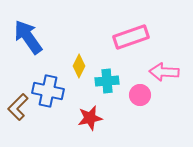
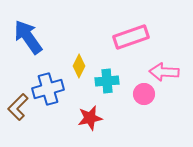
blue cross: moved 2 px up; rotated 28 degrees counterclockwise
pink circle: moved 4 px right, 1 px up
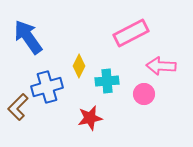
pink rectangle: moved 4 px up; rotated 8 degrees counterclockwise
pink arrow: moved 3 px left, 6 px up
blue cross: moved 1 px left, 2 px up
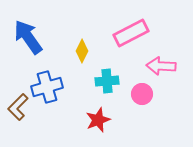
yellow diamond: moved 3 px right, 15 px up
pink circle: moved 2 px left
red star: moved 8 px right, 2 px down; rotated 10 degrees counterclockwise
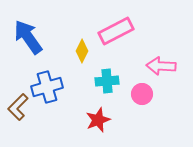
pink rectangle: moved 15 px left, 2 px up
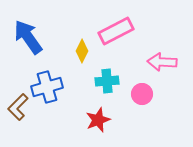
pink arrow: moved 1 px right, 4 px up
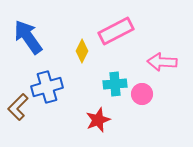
cyan cross: moved 8 px right, 3 px down
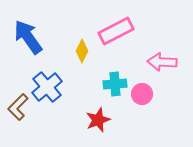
blue cross: rotated 24 degrees counterclockwise
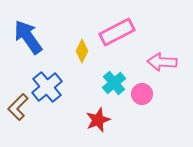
pink rectangle: moved 1 px right, 1 px down
cyan cross: moved 1 px left, 1 px up; rotated 35 degrees counterclockwise
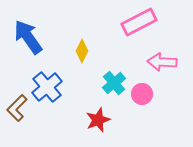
pink rectangle: moved 22 px right, 10 px up
brown L-shape: moved 1 px left, 1 px down
